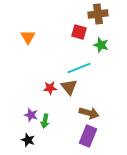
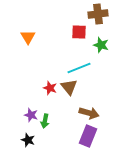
red square: rotated 14 degrees counterclockwise
red star: rotated 24 degrees clockwise
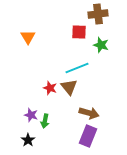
cyan line: moved 2 px left
black star: rotated 16 degrees clockwise
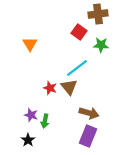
red square: rotated 35 degrees clockwise
orange triangle: moved 2 px right, 7 px down
green star: rotated 14 degrees counterclockwise
cyan line: rotated 15 degrees counterclockwise
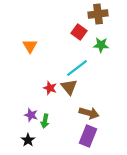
orange triangle: moved 2 px down
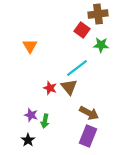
red square: moved 3 px right, 2 px up
brown arrow: rotated 12 degrees clockwise
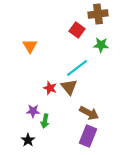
red square: moved 5 px left
purple star: moved 2 px right, 4 px up; rotated 16 degrees counterclockwise
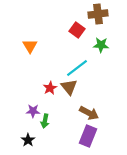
red star: rotated 24 degrees clockwise
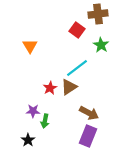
green star: rotated 28 degrees clockwise
brown triangle: rotated 36 degrees clockwise
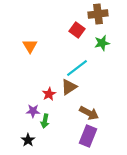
green star: moved 1 px right, 2 px up; rotated 28 degrees clockwise
red star: moved 1 px left, 6 px down
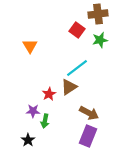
green star: moved 2 px left, 3 px up
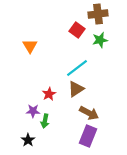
brown triangle: moved 7 px right, 2 px down
